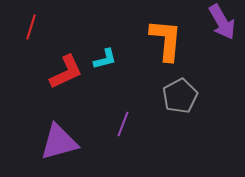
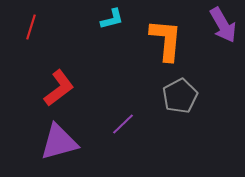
purple arrow: moved 1 px right, 3 px down
cyan L-shape: moved 7 px right, 40 px up
red L-shape: moved 7 px left, 16 px down; rotated 12 degrees counterclockwise
purple line: rotated 25 degrees clockwise
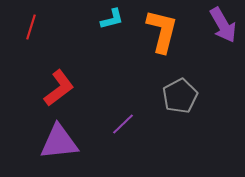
orange L-shape: moved 4 px left, 9 px up; rotated 9 degrees clockwise
purple triangle: rotated 9 degrees clockwise
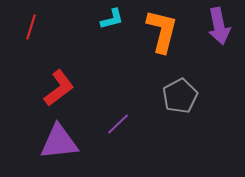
purple arrow: moved 4 px left, 1 px down; rotated 18 degrees clockwise
purple line: moved 5 px left
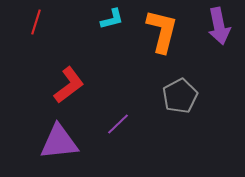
red line: moved 5 px right, 5 px up
red L-shape: moved 10 px right, 3 px up
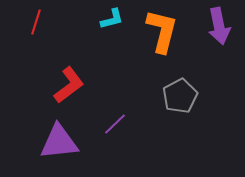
purple line: moved 3 px left
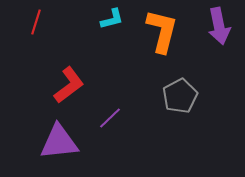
purple line: moved 5 px left, 6 px up
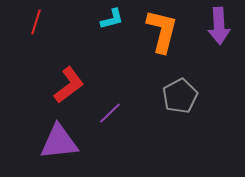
purple arrow: rotated 9 degrees clockwise
purple line: moved 5 px up
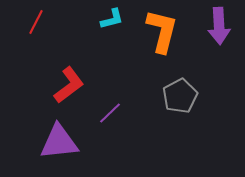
red line: rotated 10 degrees clockwise
